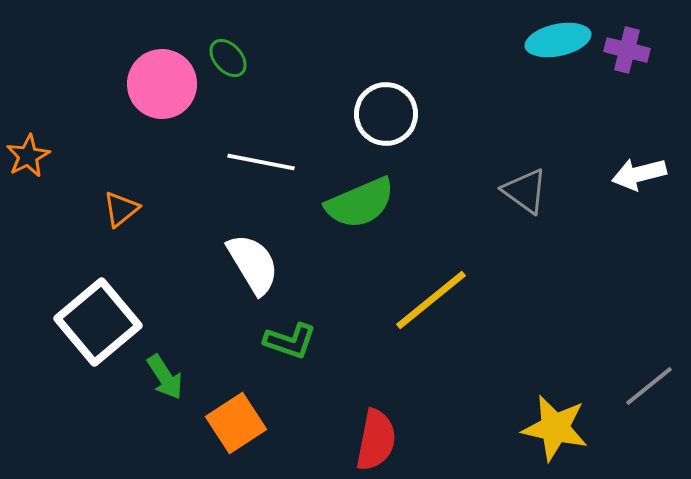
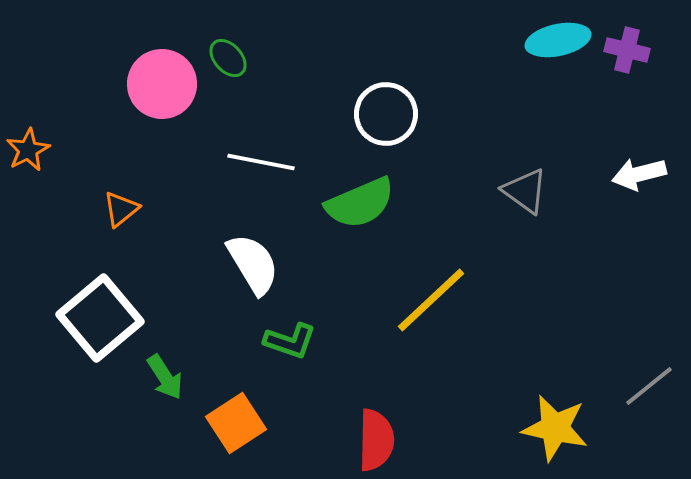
orange star: moved 6 px up
yellow line: rotated 4 degrees counterclockwise
white square: moved 2 px right, 4 px up
red semicircle: rotated 10 degrees counterclockwise
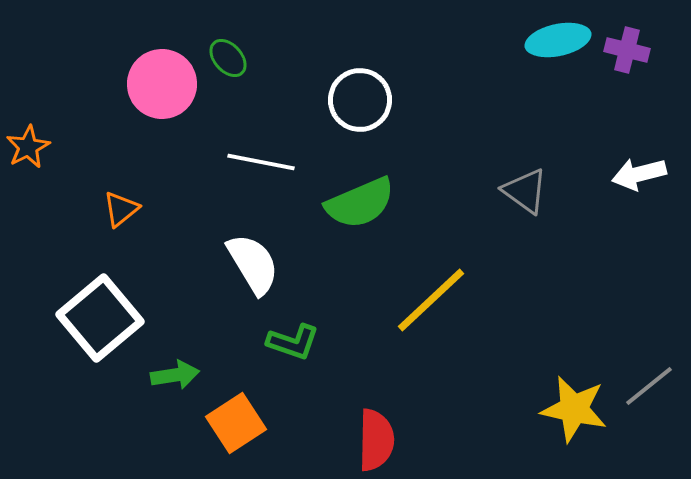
white circle: moved 26 px left, 14 px up
orange star: moved 3 px up
green L-shape: moved 3 px right, 1 px down
green arrow: moved 10 px right, 2 px up; rotated 66 degrees counterclockwise
yellow star: moved 19 px right, 19 px up
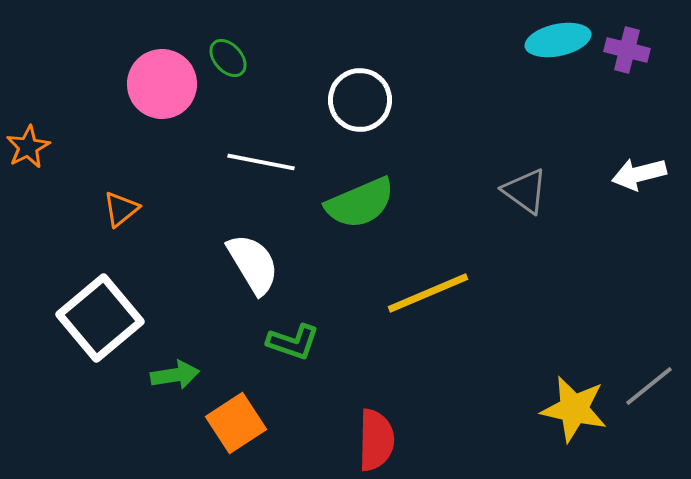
yellow line: moved 3 px left, 7 px up; rotated 20 degrees clockwise
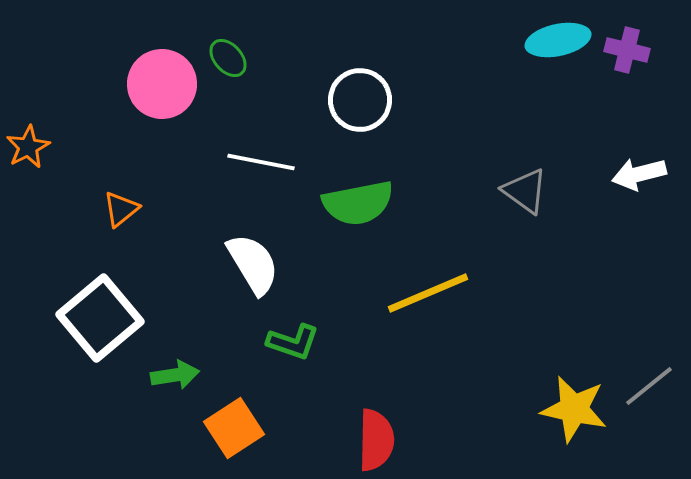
green semicircle: moved 2 px left; rotated 12 degrees clockwise
orange square: moved 2 px left, 5 px down
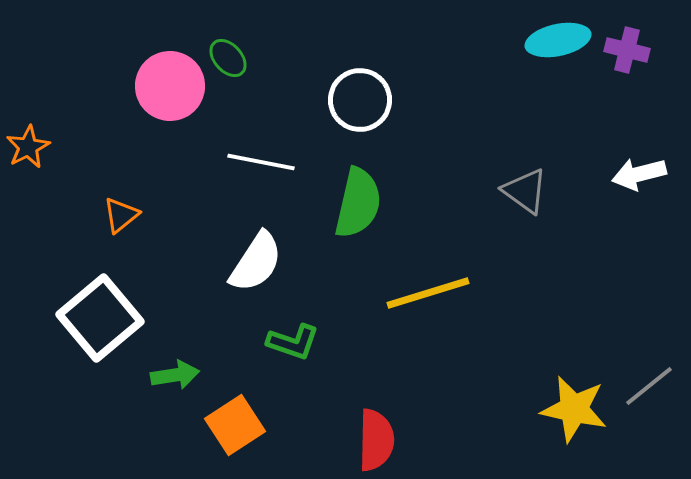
pink circle: moved 8 px right, 2 px down
green semicircle: rotated 66 degrees counterclockwise
orange triangle: moved 6 px down
white semicircle: moved 3 px right, 2 px up; rotated 64 degrees clockwise
yellow line: rotated 6 degrees clockwise
orange square: moved 1 px right, 3 px up
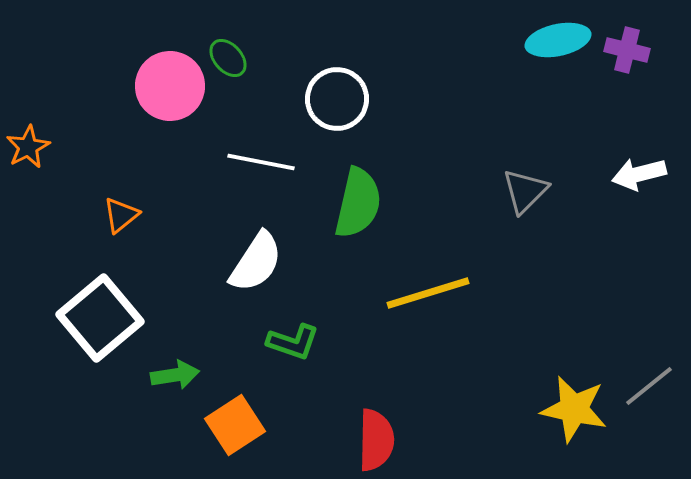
white circle: moved 23 px left, 1 px up
gray triangle: rotated 39 degrees clockwise
